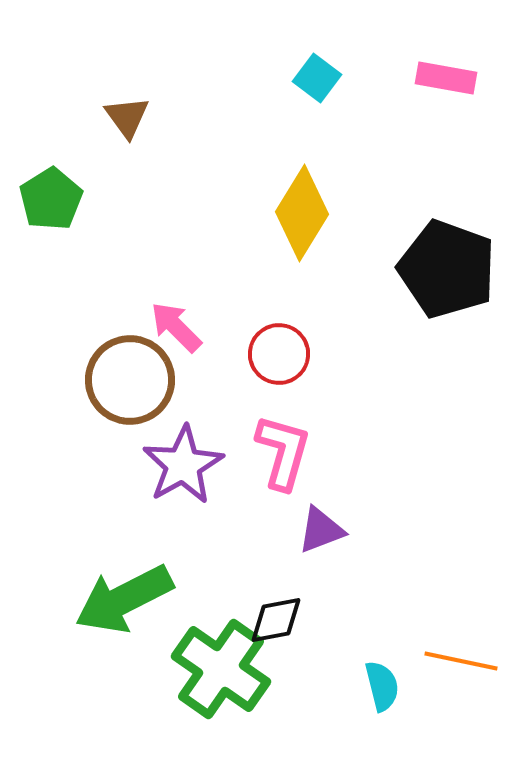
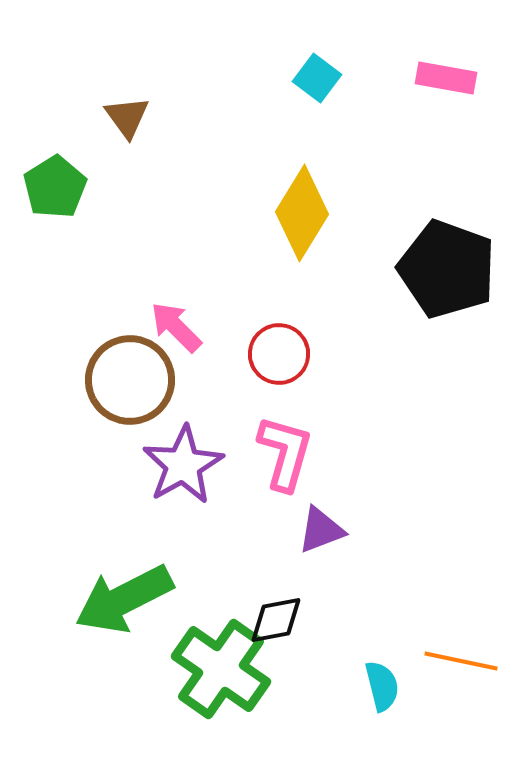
green pentagon: moved 4 px right, 12 px up
pink L-shape: moved 2 px right, 1 px down
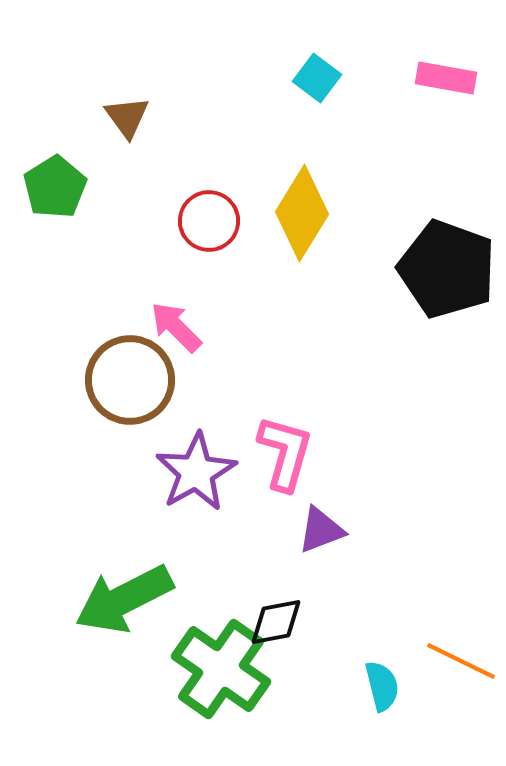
red circle: moved 70 px left, 133 px up
purple star: moved 13 px right, 7 px down
black diamond: moved 2 px down
orange line: rotated 14 degrees clockwise
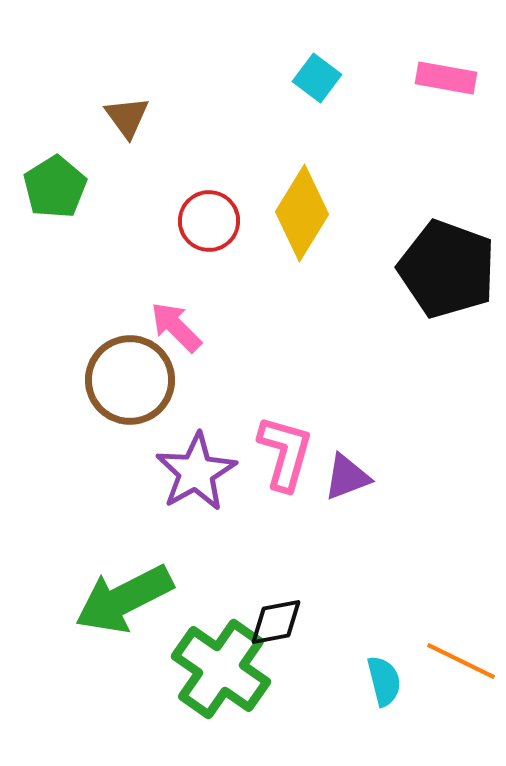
purple triangle: moved 26 px right, 53 px up
cyan semicircle: moved 2 px right, 5 px up
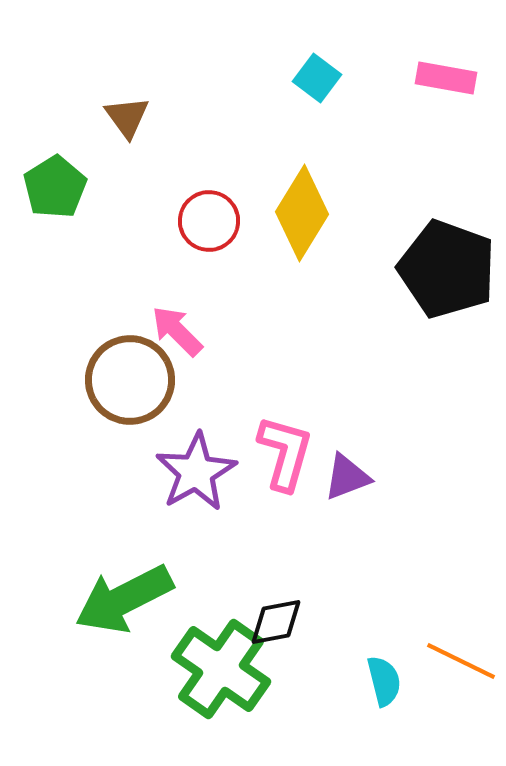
pink arrow: moved 1 px right, 4 px down
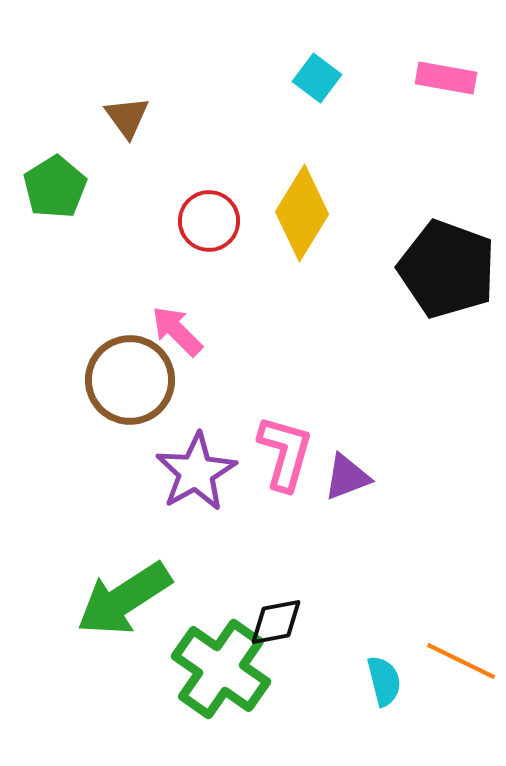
green arrow: rotated 6 degrees counterclockwise
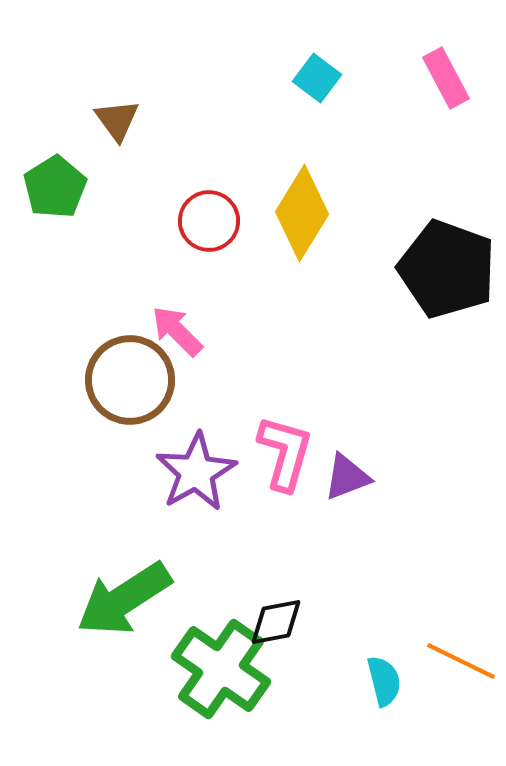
pink rectangle: rotated 52 degrees clockwise
brown triangle: moved 10 px left, 3 px down
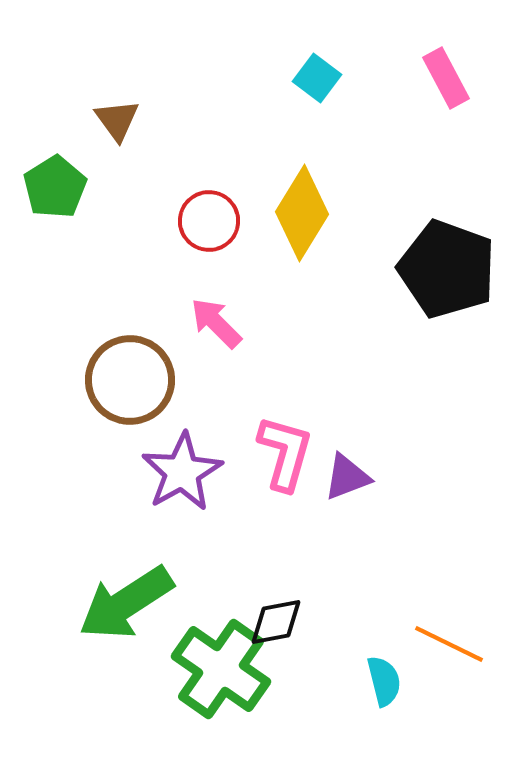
pink arrow: moved 39 px right, 8 px up
purple star: moved 14 px left
green arrow: moved 2 px right, 4 px down
orange line: moved 12 px left, 17 px up
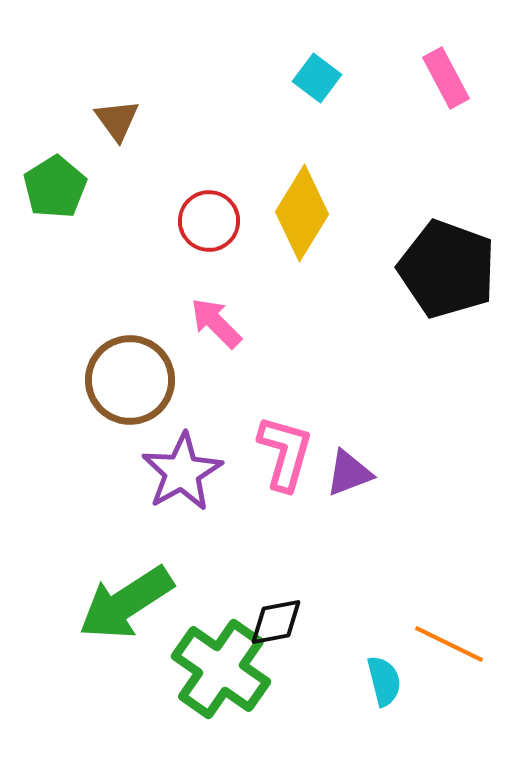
purple triangle: moved 2 px right, 4 px up
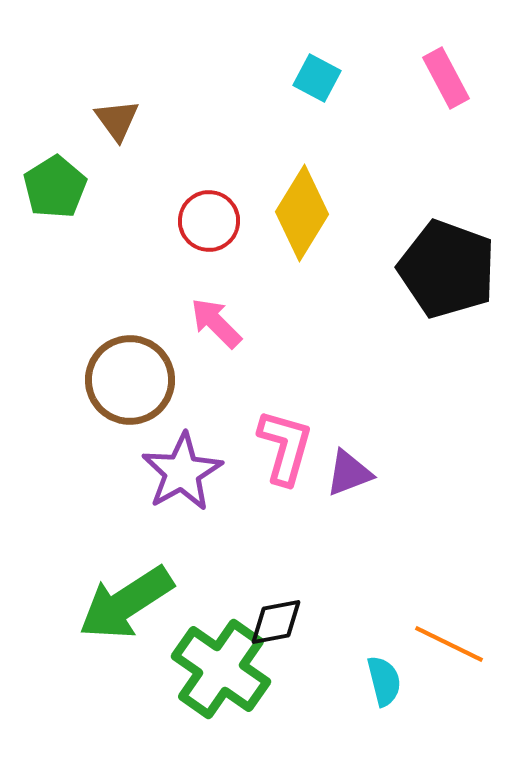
cyan square: rotated 9 degrees counterclockwise
pink L-shape: moved 6 px up
